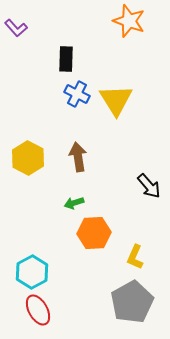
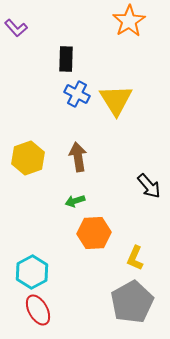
orange star: rotated 20 degrees clockwise
yellow hexagon: rotated 12 degrees clockwise
green arrow: moved 1 px right, 2 px up
yellow L-shape: moved 1 px down
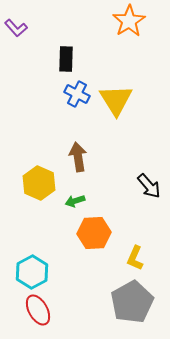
yellow hexagon: moved 11 px right, 25 px down; rotated 16 degrees counterclockwise
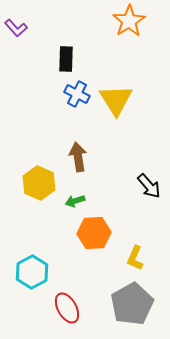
gray pentagon: moved 2 px down
red ellipse: moved 29 px right, 2 px up
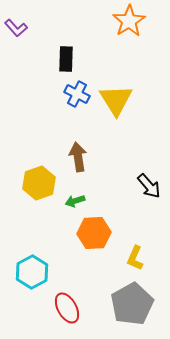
yellow hexagon: rotated 16 degrees clockwise
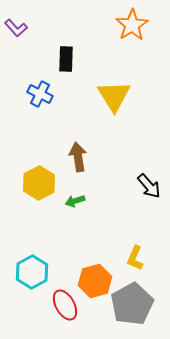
orange star: moved 3 px right, 4 px down
blue cross: moved 37 px left
yellow triangle: moved 2 px left, 4 px up
yellow hexagon: rotated 8 degrees counterclockwise
orange hexagon: moved 1 px right, 48 px down; rotated 12 degrees counterclockwise
red ellipse: moved 2 px left, 3 px up
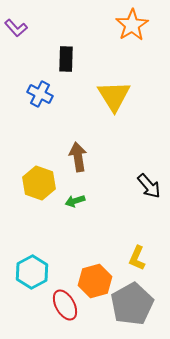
yellow hexagon: rotated 12 degrees counterclockwise
yellow L-shape: moved 2 px right
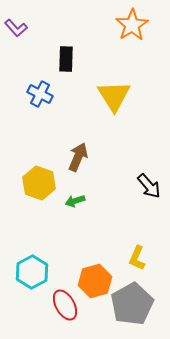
brown arrow: rotated 32 degrees clockwise
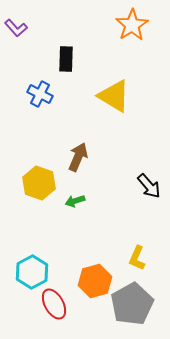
yellow triangle: rotated 27 degrees counterclockwise
red ellipse: moved 11 px left, 1 px up
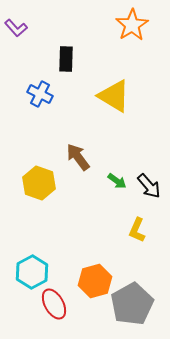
brown arrow: rotated 60 degrees counterclockwise
green arrow: moved 42 px right, 20 px up; rotated 126 degrees counterclockwise
yellow L-shape: moved 28 px up
